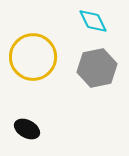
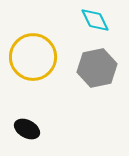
cyan diamond: moved 2 px right, 1 px up
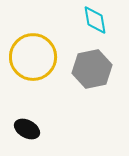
cyan diamond: rotated 16 degrees clockwise
gray hexagon: moved 5 px left, 1 px down
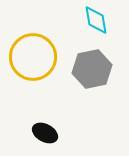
cyan diamond: moved 1 px right
black ellipse: moved 18 px right, 4 px down
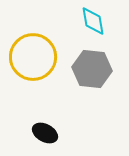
cyan diamond: moved 3 px left, 1 px down
gray hexagon: rotated 18 degrees clockwise
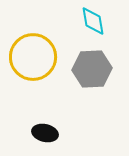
gray hexagon: rotated 9 degrees counterclockwise
black ellipse: rotated 15 degrees counterclockwise
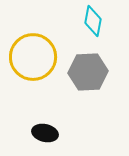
cyan diamond: rotated 20 degrees clockwise
gray hexagon: moved 4 px left, 3 px down
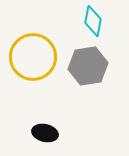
gray hexagon: moved 6 px up; rotated 6 degrees counterclockwise
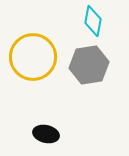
gray hexagon: moved 1 px right, 1 px up
black ellipse: moved 1 px right, 1 px down
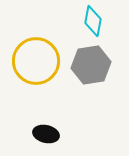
yellow circle: moved 3 px right, 4 px down
gray hexagon: moved 2 px right
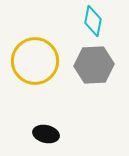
yellow circle: moved 1 px left
gray hexagon: moved 3 px right; rotated 6 degrees clockwise
